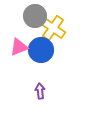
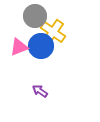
yellow cross: moved 4 px down
blue circle: moved 4 px up
purple arrow: rotated 49 degrees counterclockwise
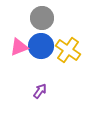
gray circle: moved 7 px right, 2 px down
yellow cross: moved 15 px right, 18 px down
purple arrow: rotated 91 degrees clockwise
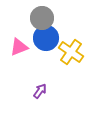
blue circle: moved 5 px right, 8 px up
yellow cross: moved 3 px right, 2 px down
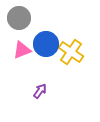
gray circle: moved 23 px left
blue circle: moved 6 px down
pink triangle: moved 3 px right, 3 px down
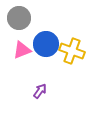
yellow cross: moved 1 px right, 1 px up; rotated 15 degrees counterclockwise
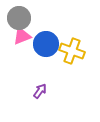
pink triangle: moved 14 px up
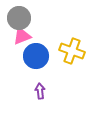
blue circle: moved 10 px left, 12 px down
purple arrow: rotated 42 degrees counterclockwise
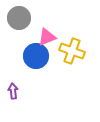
pink triangle: moved 25 px right, 1 px down
purple arrow: moved 27 px left
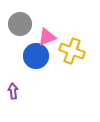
gray circle: moved 1 px right, 6 px down
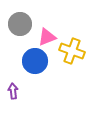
blue circle: moved 1 px left, 5 px down
